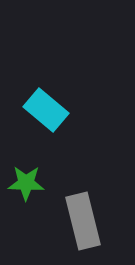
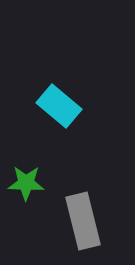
cyan rectangle: moved 13 px right, 4 px up
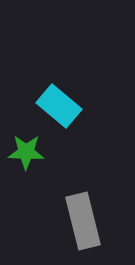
green star: moved 31 px up
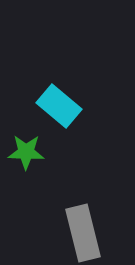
gray rectangle: moved 12 px down
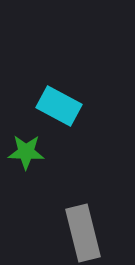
cyan rectangle: rotated 12 degrees counterclockwise
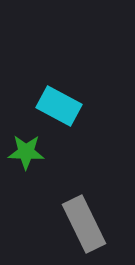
gray rectangle: moved 1 px right, 9 px up; rotated 12 degrees counterclockwise
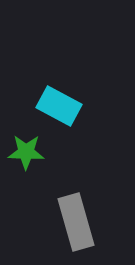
gray rectangle: moved 8 px left, 2 px up; rotated 10 degrees clockwise
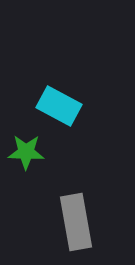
gray rectangle: rotated 6 degrees clockwise
